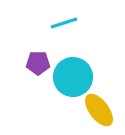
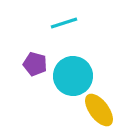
purple pentagon: moved 3 px left, 1 px down; rotated 15 degrees clockwise
cyan circle: moved 1 px up
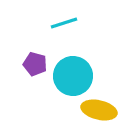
yellow ellipse: rotated 40 degrees counterclockwise
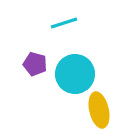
cyan circle: moved 2 px right, 2 px up
yellow ellipse: rotated 64 degrees clockwise
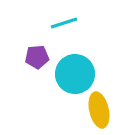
purple pentagon: moved 2 px right, 7 px up; rotated 20 degrees counterclockwise
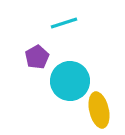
purple pentagon: rotated 25 degrees counterclockwise
cyan circle: moved 5 px left, 7 px down
